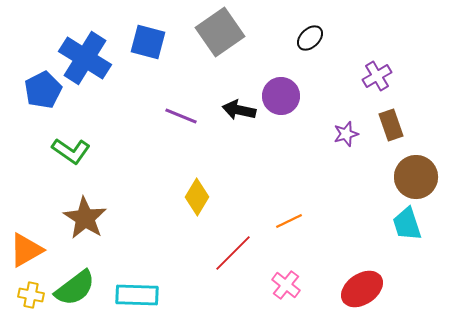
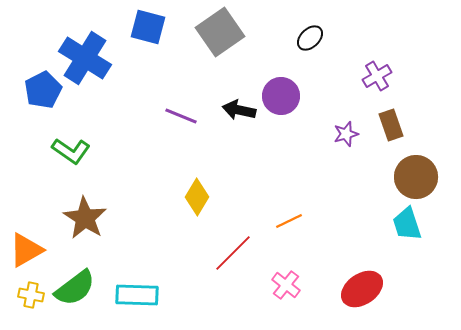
blue square: moved 15 px up
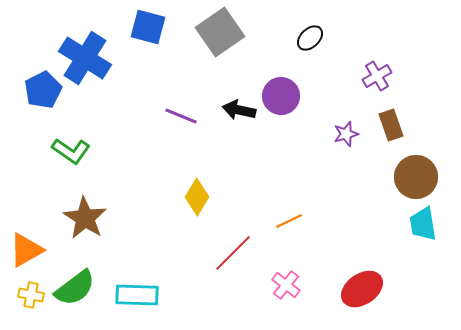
cyan trapezoid: moved 16 px right; rotated 9 degrees clockwise
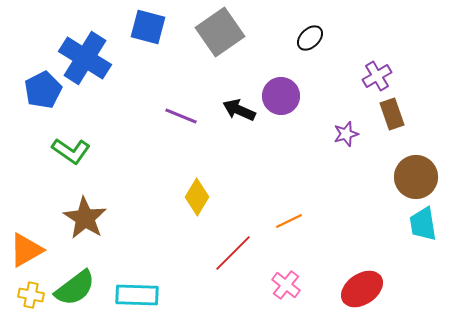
black arrow: rotated 12 degrees clockwise
brown rectangle: moved 1 px right, 11 px up
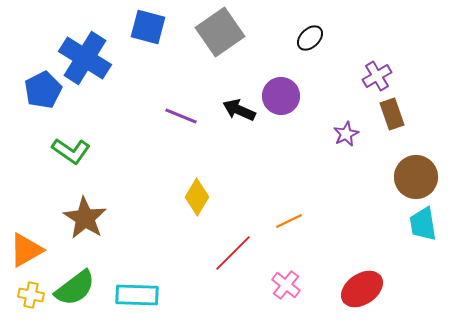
purple star: rotated 10 degrees counterclockwise
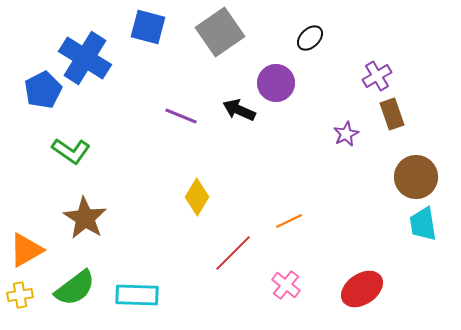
purple circle: moved 5 px left, 13 px up
yellow cross: moved 11 px left; rotated 20 degrees counterclockwise
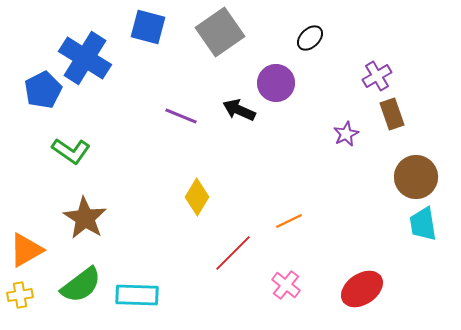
green semicircle: moved 6 px right, 3 px up
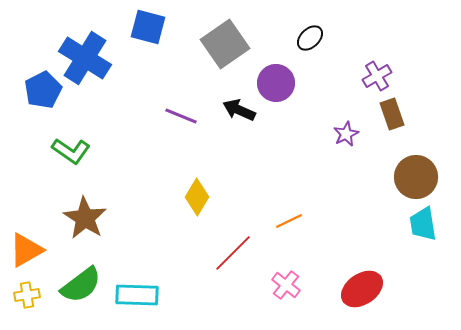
gray square: moved 5 px right, 12 px down
yellow cross: moved 7 px right
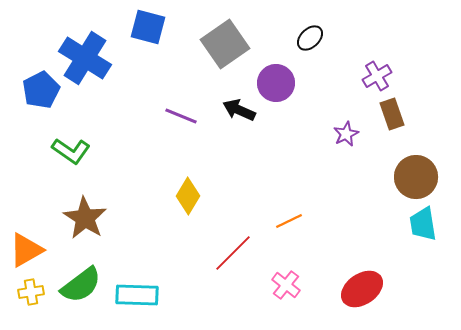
blue pentagon: moved 2 px left
yellow diamond: moved 9 px left, 1 px up
yellow cross: moved 4 px right, 3 px up
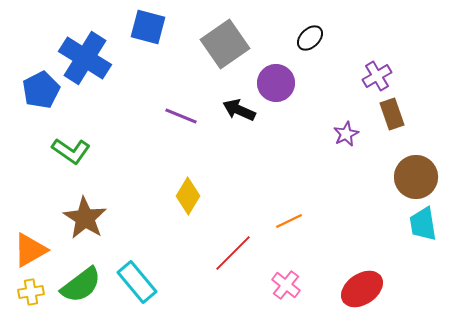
orange triangle: moved 4 px right
cyan rectangle: moved 13 px up; rotated 48 degrees clockwise
